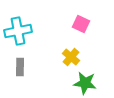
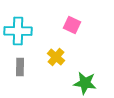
pink square: moved 9 px left, 1 px down
cyan cross: rotated 12 degrees clockwise
yellow cross: moved 15 px left
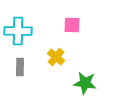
pink square: rotated 24 degrees counterclockwise
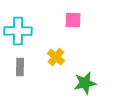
pink square: moved 1 px right, 5 px up
green star: rotated 20 degrees counterclockwise
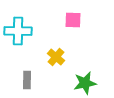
gray rectangle: moved 7 px right, 13 px down
